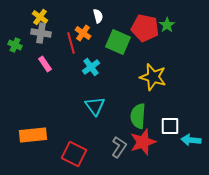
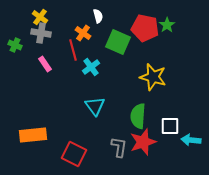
red line: moved 2 px right, 7 px down
gray L-shape: rotated 25 degrees counterclockwise
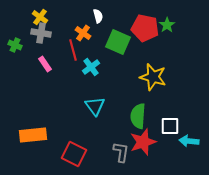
cyan arrow: moved 2 px left, 1 px down
gray L-shape: moved 2 px right, 5 px down
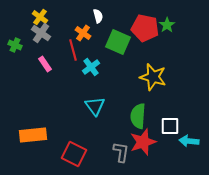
gray cross: rotated 24 degrees clockwise
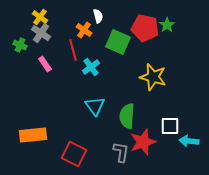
orange cross: moved 1 px right, 3 px up
green cross: moved 5 px right
green semicircle: moved 11 px left
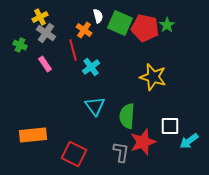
yellow cross: rotated 28 degrees clockwise
gray cross: moved 5 px right
green square: moved 2 px right, 19 px up
cyan arrow: rotated 42 degrees counterclockwise
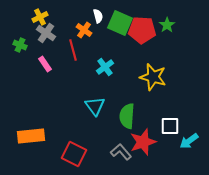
red pentagon: moved 3 px left, 2 px down; rotated 8 degrees counterclockwise
cyan cross: moved 14 px right
orange rectangle: moved 2 px left, 1 px down
gray L-shape: rotated 50 degrees counterclockwise
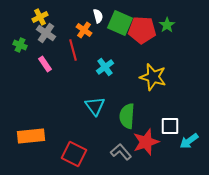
red star: moved 3 px right
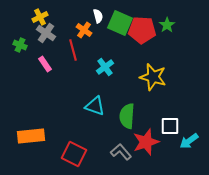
cyan triangle: rotated 35 degrees counterclockwise
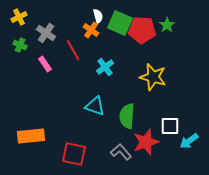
yellow cross: moved 21 px left
orange cross: moved 7 px right
red line: rotated 15 degrees counterclockwise
red square: rotated 15 degrees counterclockwise
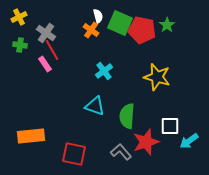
red pentagon: rotated 8 degrees clockwise
green cross: rotated 16 degrees counterclockwise
red line: moved 21 px left
cyan cross: moved 1 px left, 4 px down
yellow star: moved 4 px right
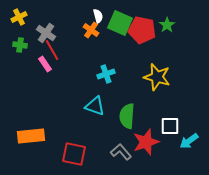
cyan cross: moved 2 px right, 3 px down; rotated 18 degrees clockwise
